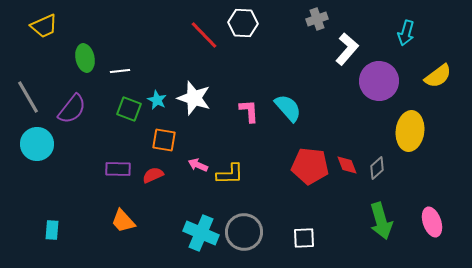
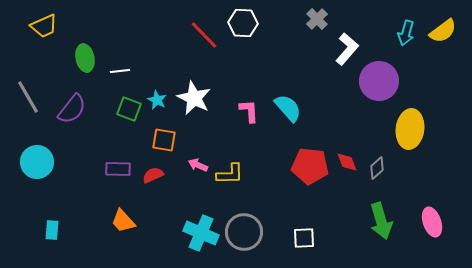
gray cross: rotated 25 degrees counterclockwise
yellow semicircle: moved 5 px right, 45 px up
white star: rotated 8 degrees clockwise
yellow ellipse: moved 2 px up
cyan circle: moved 18 px down
red diamond: moved 3 px up
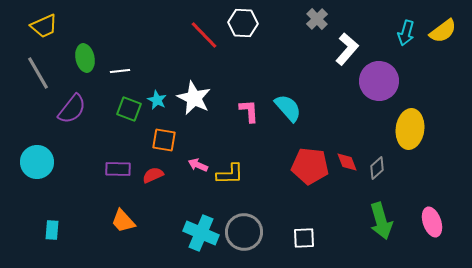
gray line: moved 10 px right, 24 px up
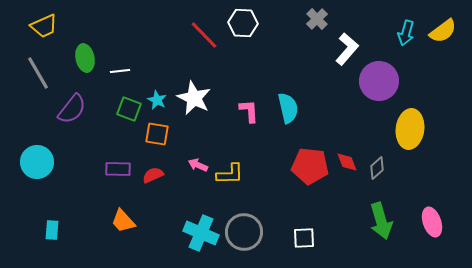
cyan semicircle: rotated 28 degrees clockwise
orange square: moved 7 px left, 6 px up
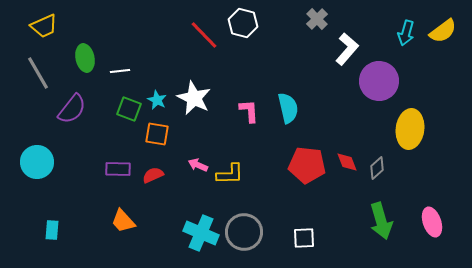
white hexagon: rotated 12 degrees clockwise
red pentagon: moved 3 px left, 1 px up
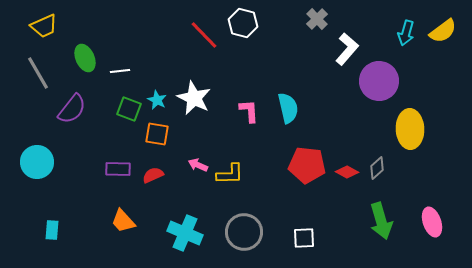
green ellipse: rotated 12 degrees counterclockwise
yellow ellipse: rotated 9 degrees counterclockwise
red diamond: moved 10 px down; rotated 40 degrees counterclockwise
cyan cross: moved 16 px left
